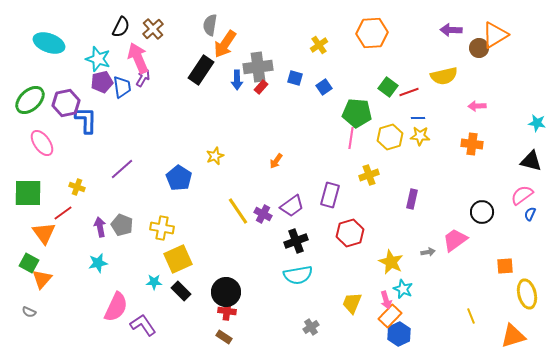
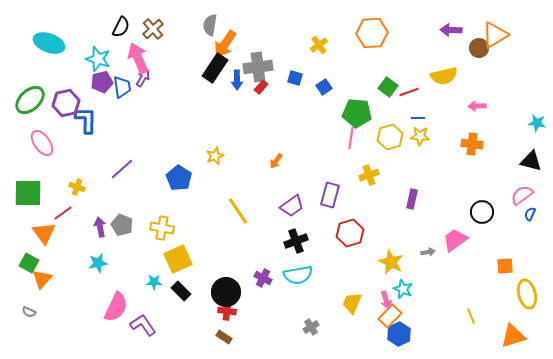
black rectangle at (201, 70): moved 14 px right, 2 px up
purple cross at (263, 214): moved 64 px down
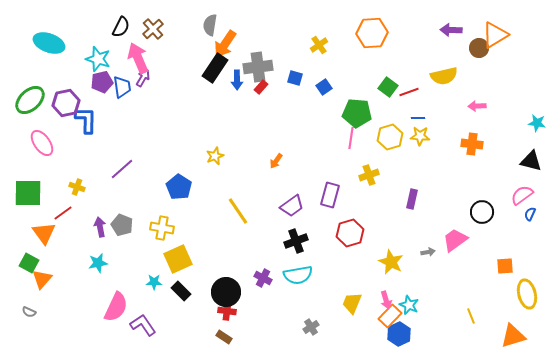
blue pentagon at (179, 178): moved 9 px down
cyan star at (403, 289): moved 6 px right, 16 px down
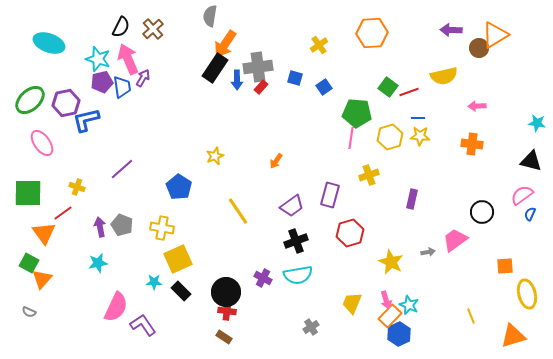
gray semicircle at (210, 25): moved 9 px up
pink arrow at (138, 58): moved 10 px left, 1 px down
blue L-shape at (86, 120): rotated 104 degrees counterclockwise
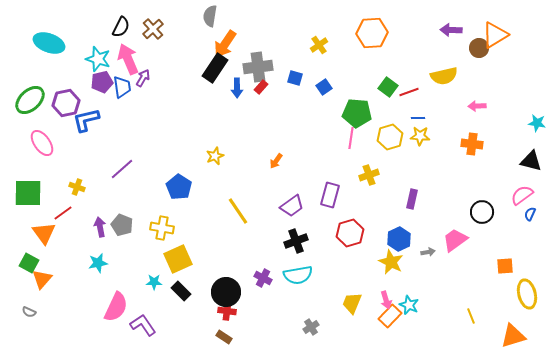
blue arrow at (237, 80): moved 8 px down
blue hexagon at (399, 334): moved 95 px up
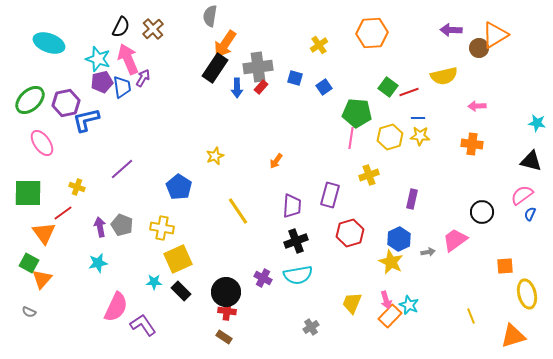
purple trapezoid at (292, 206): rotated 50 degrees counterclockwise
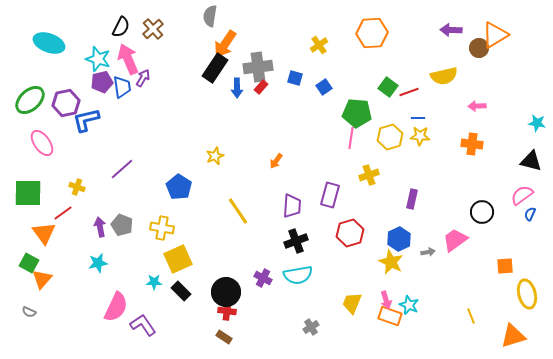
orange rectangle at (390, 316): rotated 65 degrees clockwise
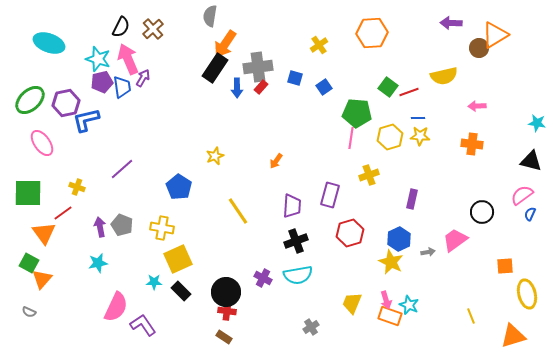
purple arrow at (451, 30): moved 7 px up
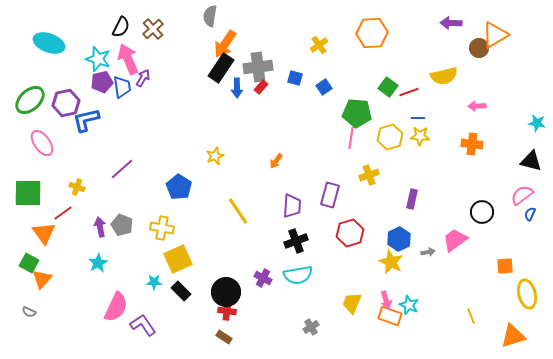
black rectangle at (215, 68): moved 6 px right
cyan star at (98, 263): rotated 18 degrees counterclockwise
